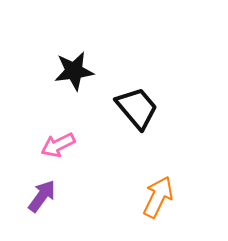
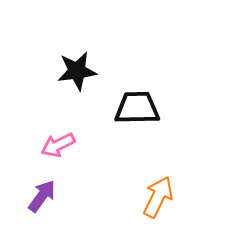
black star: moved 3 px right
black trapezoid: rotated 51 degrees counterclockwise
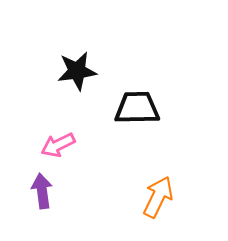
purple arrow: moved 5 px up; rotated 44 degrees counterclockwise
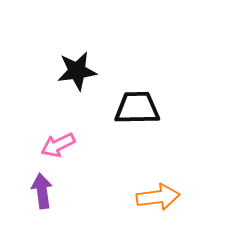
orange arrow: rotated 57 degrees clockwise
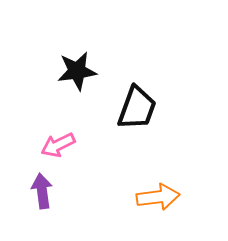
black trapezoid: rotated 111 degrees clockwise
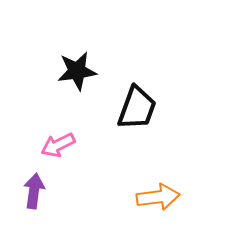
purple arrow: moved 8 px left; rotated 16 degrees clockwise
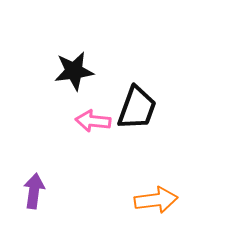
black star: moved 3 px left
pink arrow: moved 35 px right, 24 px up; rotated 32 degrees clockwise
orange arrow: moved 2 px left, 3 px down
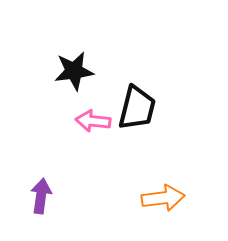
black trapezoid: rotated 6 degrees counterclockwise
purple arrow: moved 7 px right, 5 px down
orange arrow: moved 7 px right, 2 px up
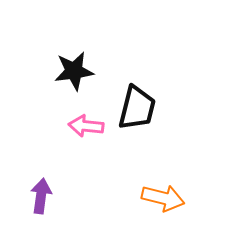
pink arrow: moved 7 px left, 5 px down
orange arrow: rotated 21 degrees clockwise
